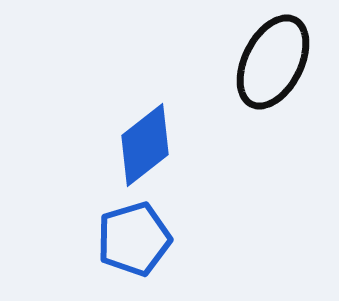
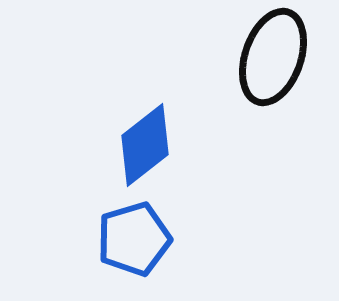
black ellipse: moved 5 px up; rotated 8 degrees counterclockwise
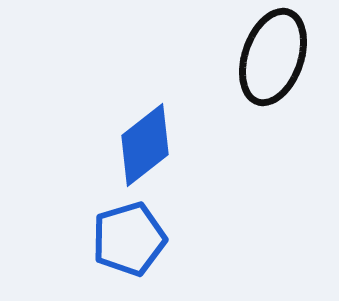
blue pentagon: moved 5 px left
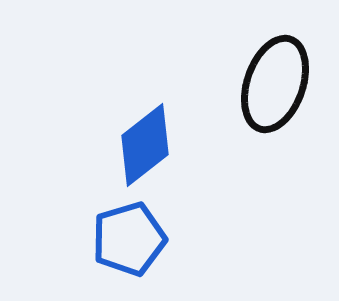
black ellipse: moved 2 px right, 27 px down
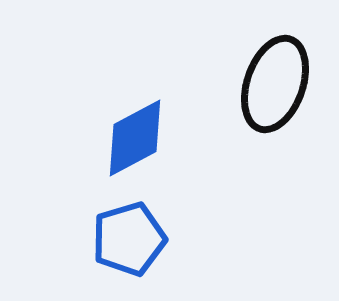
blue diamond: moved 10 px left, 7 px up; rotated 10 degrees clockwise
